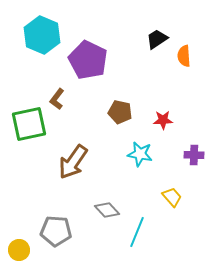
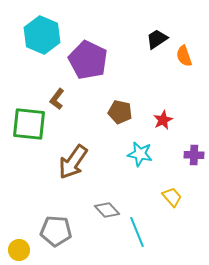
orange semicircle: rotated 15 degrees counterclockwise
red star: rotated 24 degrees counterclockwise
green square: rotated 18 degrees clockwise
cyan line: rotated 44 degrees counterclockwise
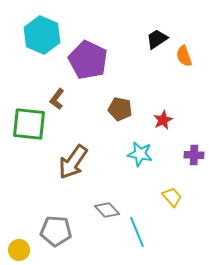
brown pentagon: moved 3 px up
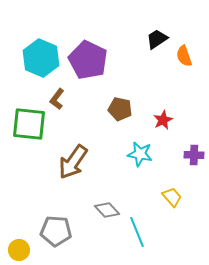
cyan hexagon: moved 1 px left, 23 px down
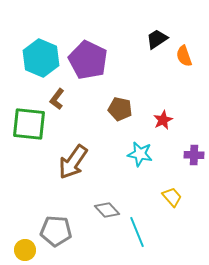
yellow circle: moved 6 px right
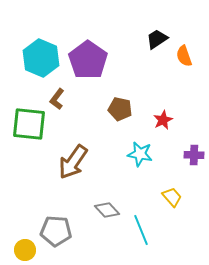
purple pentagon: rotated 9 degrees clockwise
cyan line: moved 4 px right, 2 px up
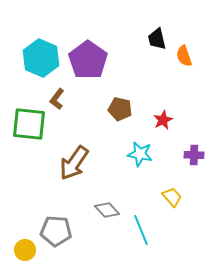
black trapezoid: rotated 70 degrees counterclockwise
brown arrow: moved 1 px right, 1 px down
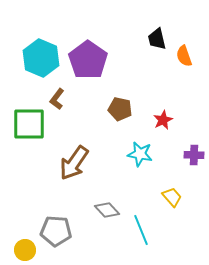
green square: rotated 6 degrees counterclockwise
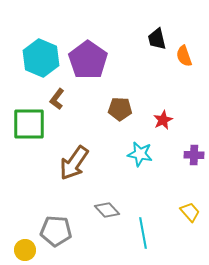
brown pentagon: rotated 10 degrees counterclockwise
yellow trapezoid: moved 18 px right, 15 px down
cyan line: moved 2 px right, 3 px down; rotated 12 degrees clockwise
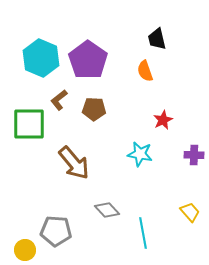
orange semicircle: moved 39 px left, 15 px down
brown L-shape: moved 2 px right, 1 px down; rotated 15 degrees clockwise
brown pentagon: moved 26 px left
brown arrow: rotated 75 degrees counterclockwise
